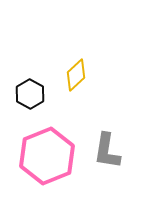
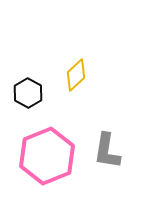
black hexagon: moved 2 px left, 1 px up
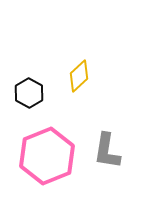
yellow diamond: moved 3 px right, 1 px down
black hexagon: moved 1 px right
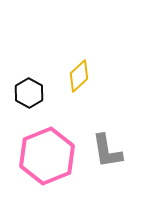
gray L-shape: rotated 18 degrees counterclockwise
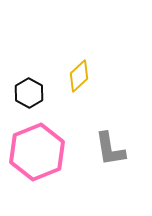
gray L-shape: moved 3 px right, 2 px up
pink hexagon: moved 10 px left, 4 px up
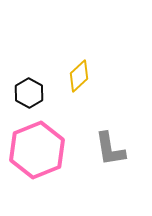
pink hexagon: moved 2 px up
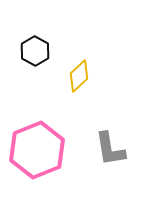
black hexagon: moved 6 px right, 42 px up
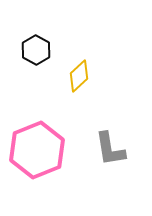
black hexagon: moved 1 px right, 1 px up
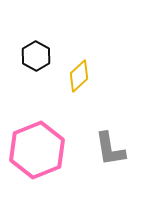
black hexagon: moved 6 px down
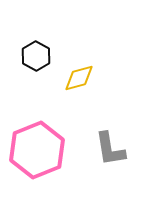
yellow diamond: moved 2 px down; rotated 28 degrees clockwise
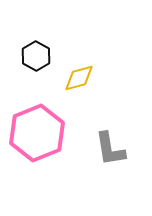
pink hexagon: moved 17 px up
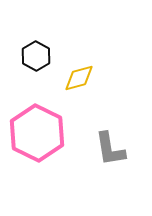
pink hexagon: rotated 12 degrees counterclockwise
